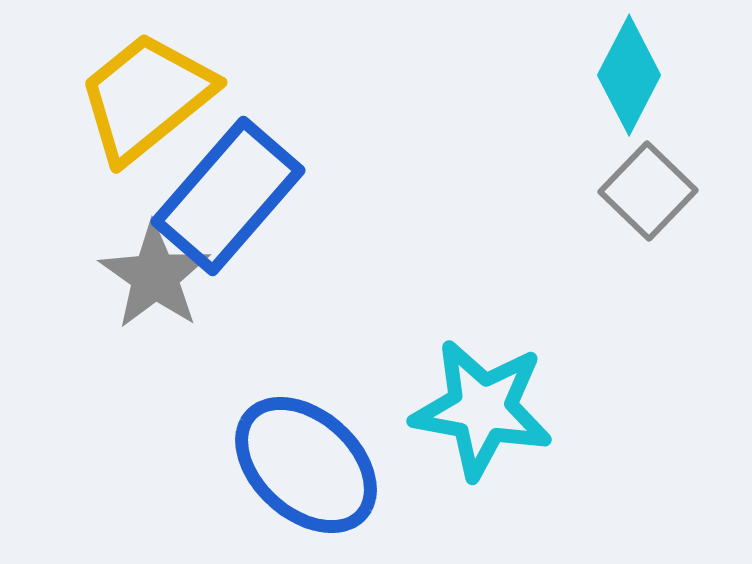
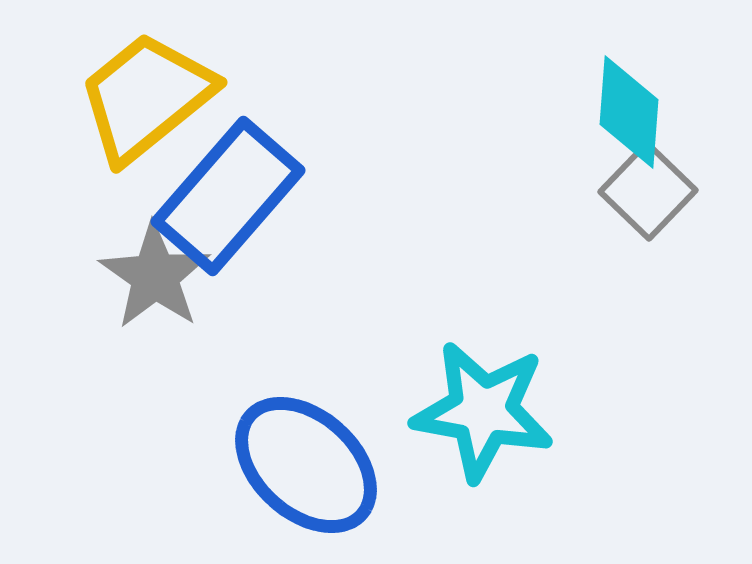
cyan diamond: moved 37 px down; rotated 23 degrees counterclockwise
cyan star: moved 1 px right, 2 px down
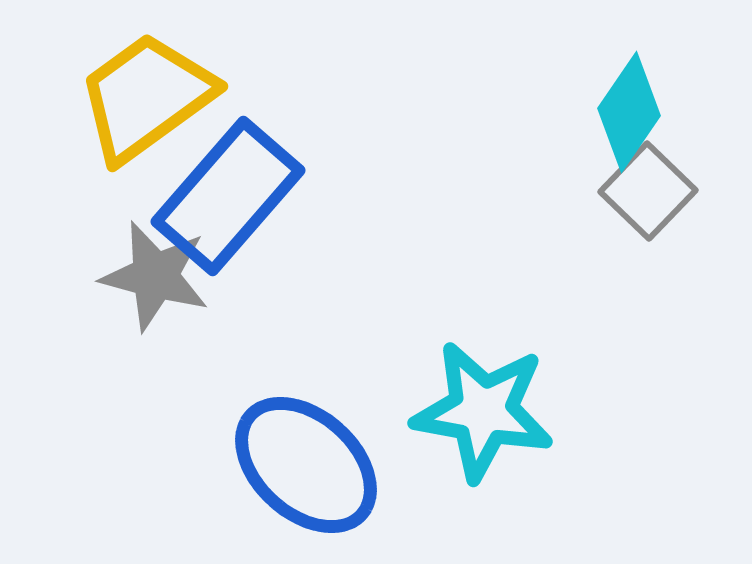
yellow trapezoid: rotated 3 degrees clockwise
cyan diamond: rotated 30 degrees clockwise
gray star: rotated 20 degrees counterclockwise
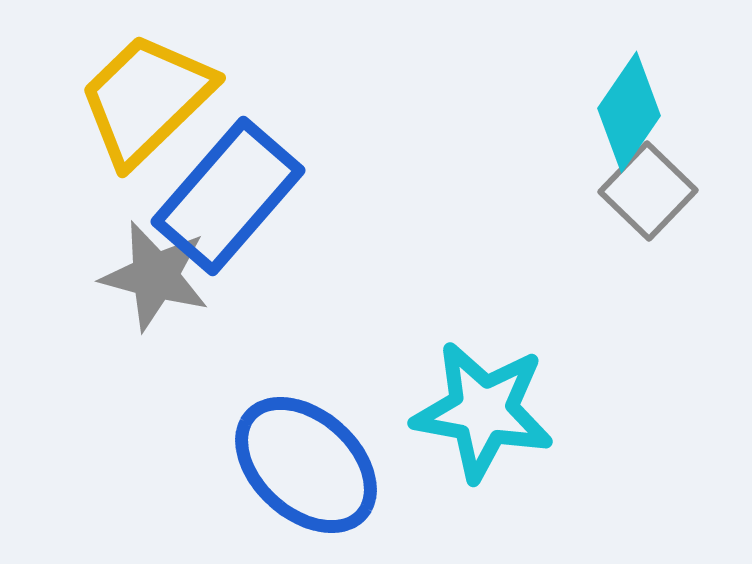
yellow trapezoid: moved 2 px down; rotated 8 degrees counterclockwise
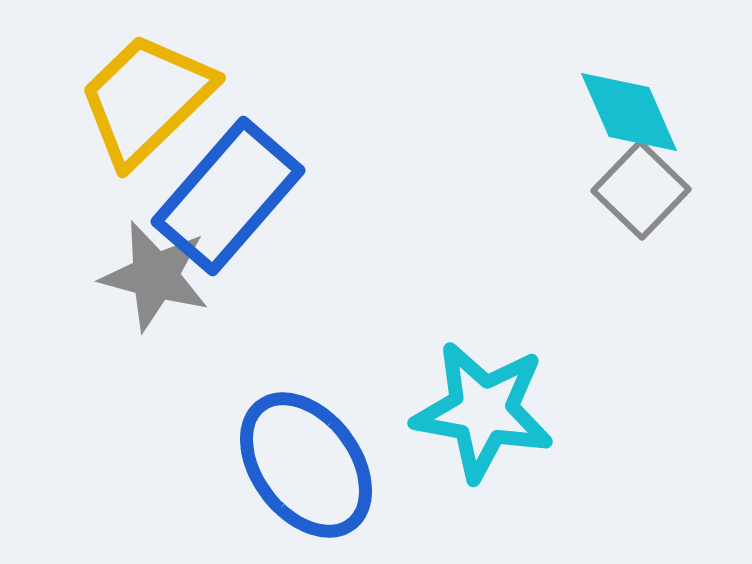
cyan diamond: rotated 58 degrees counterclockwise
gray square: moved 7 px left, 1 px up
blue ellipse: rotated 11 degrees clockwise
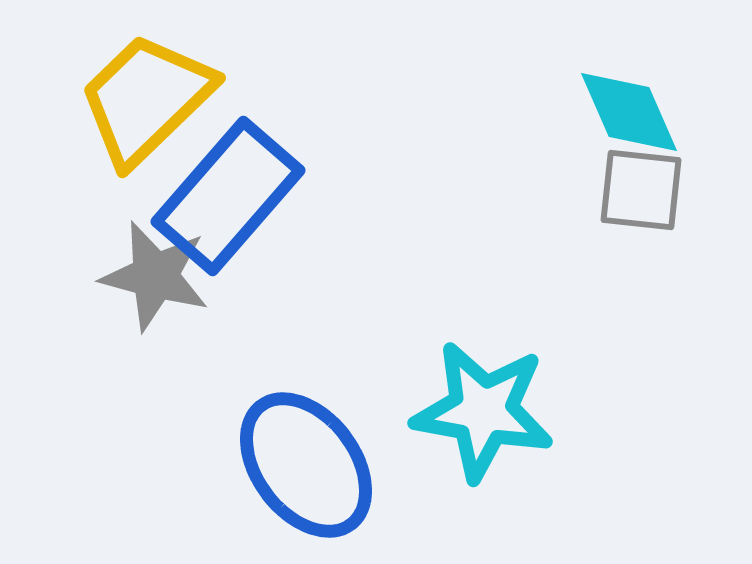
gray square: rotated 38 degrees counterclockwise
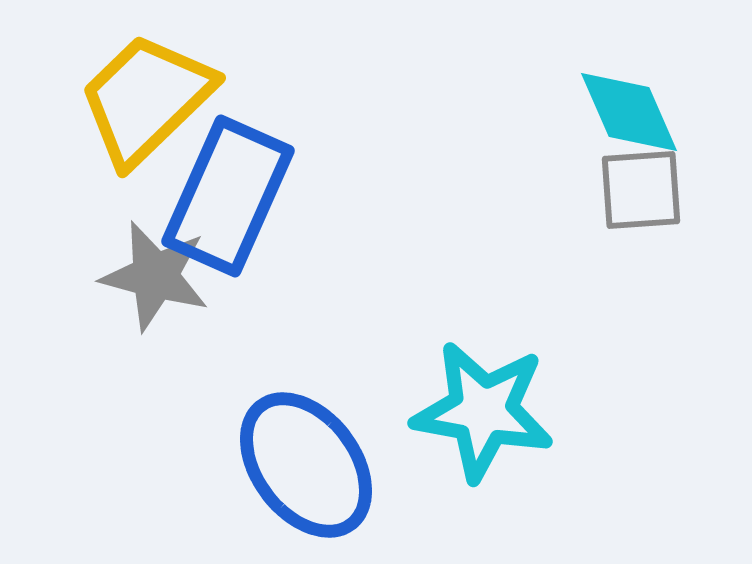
gray square: rotated 10 degrees counterclockwise
blue rectangle: rotated 17 degrees counterclockwise
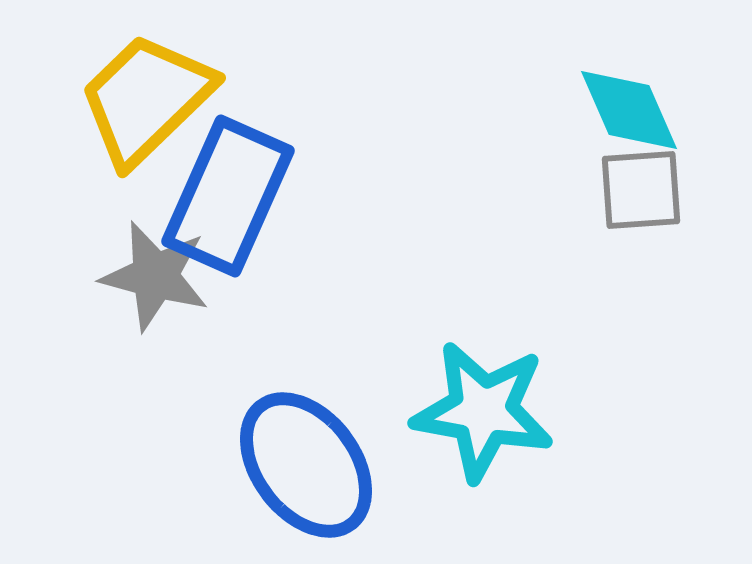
cyan diamond: moved 2 px up
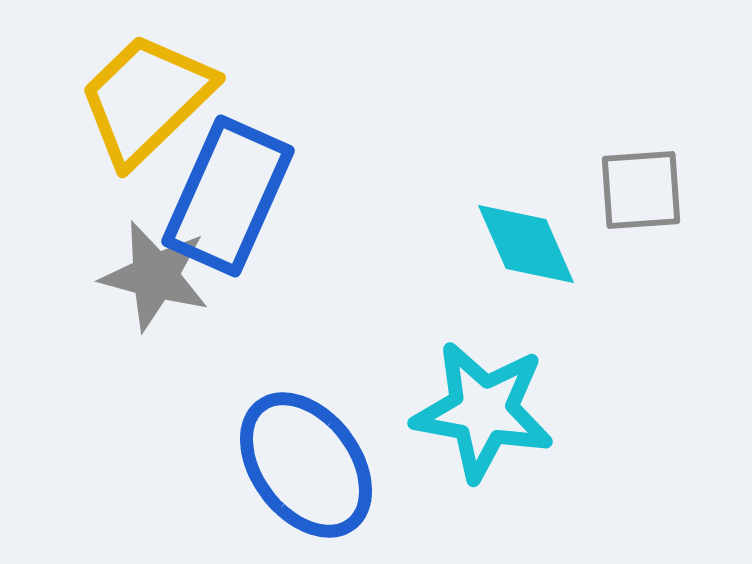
cyan diamond: moved 103 px left, 134 px down
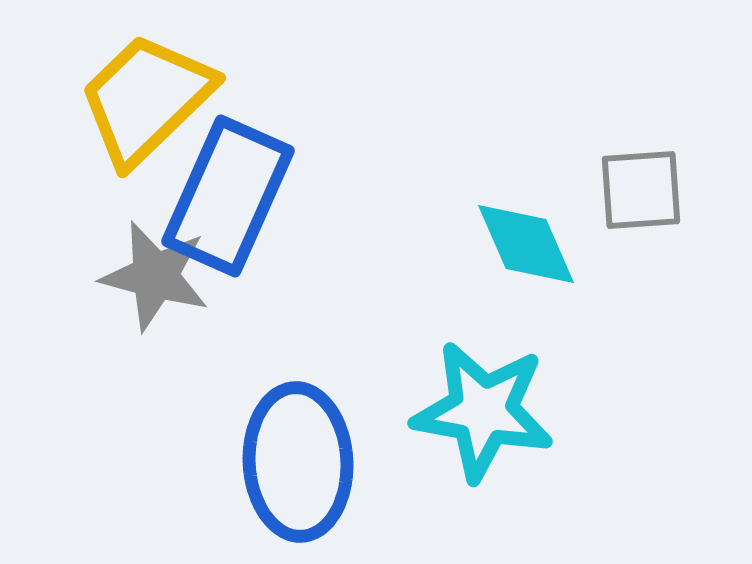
blue ellipse: moved 8 px left, 3 px up; rotated 34 degrees clockwise
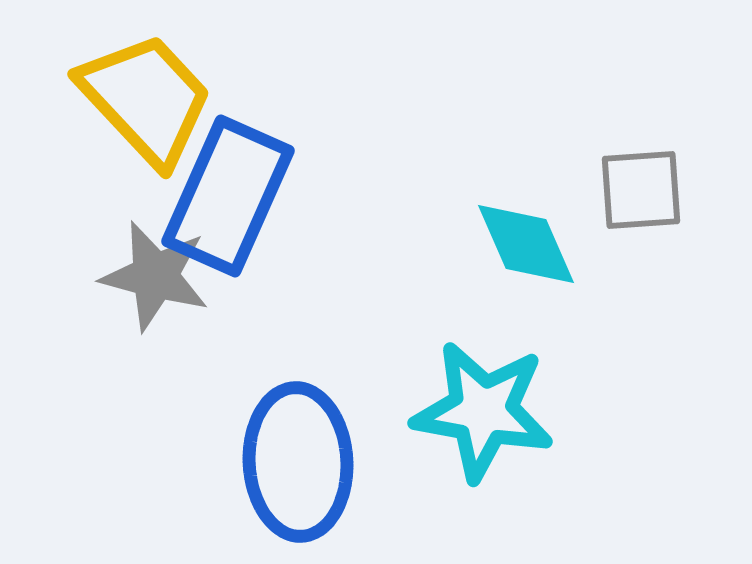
yellow trapezoid: rotated 91 degrees clockwise
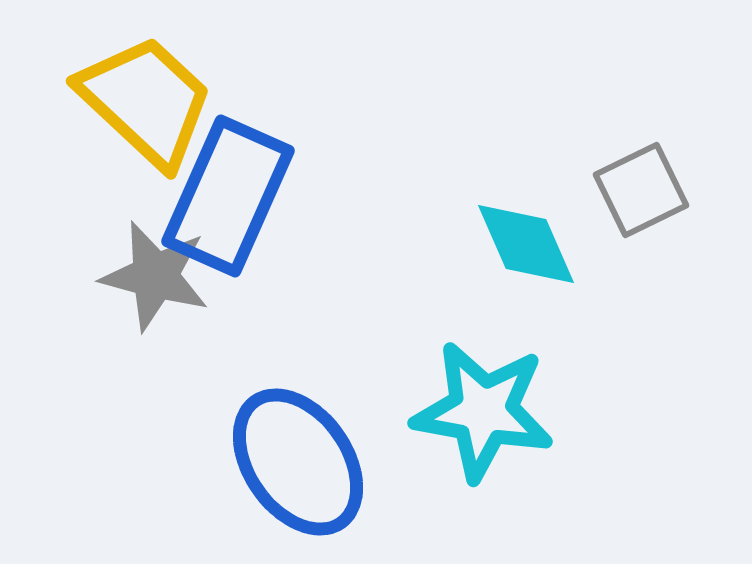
yellow trapezoid: moved 2 px down; rotated 4 degrees counterclockwise
gray square: rotated 22 degrees counterclockwise
blue ellipse: rotated 32 degrees counterclockwise
